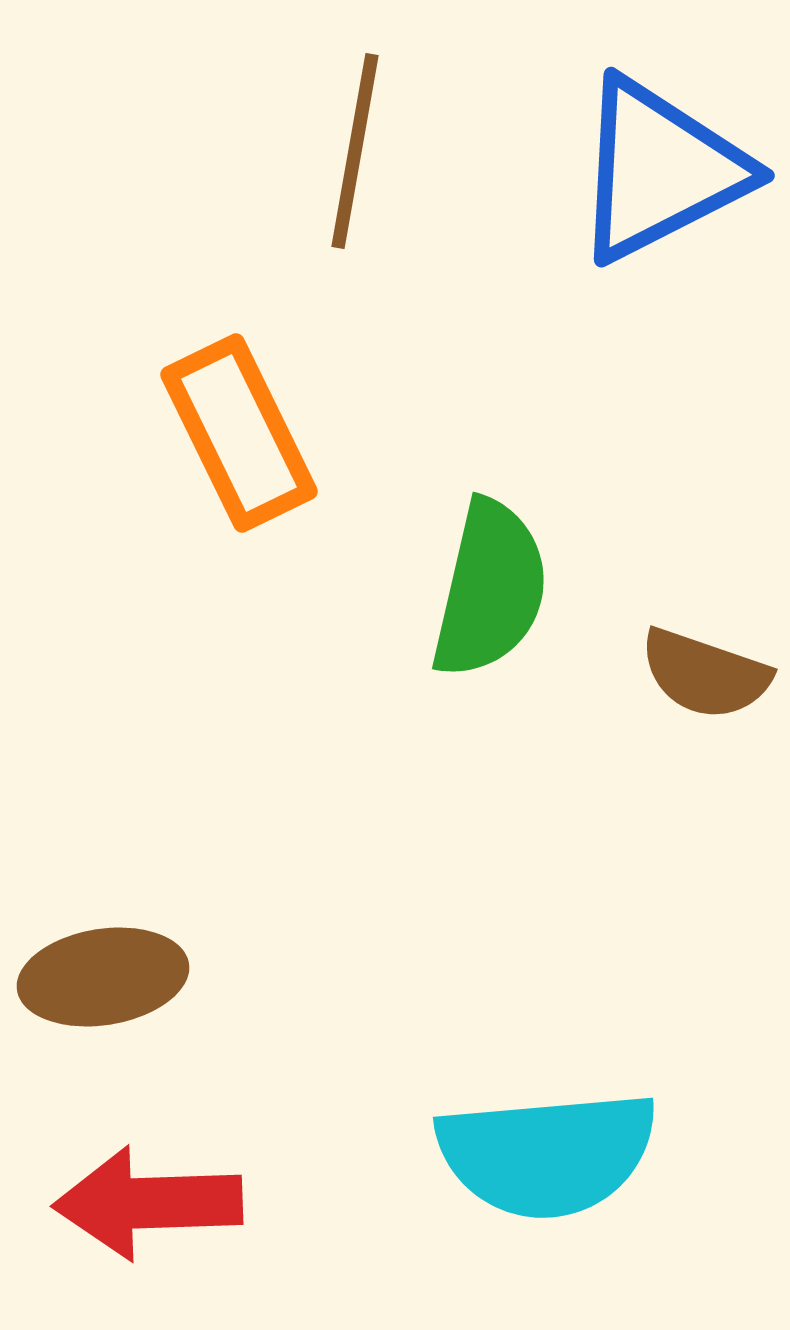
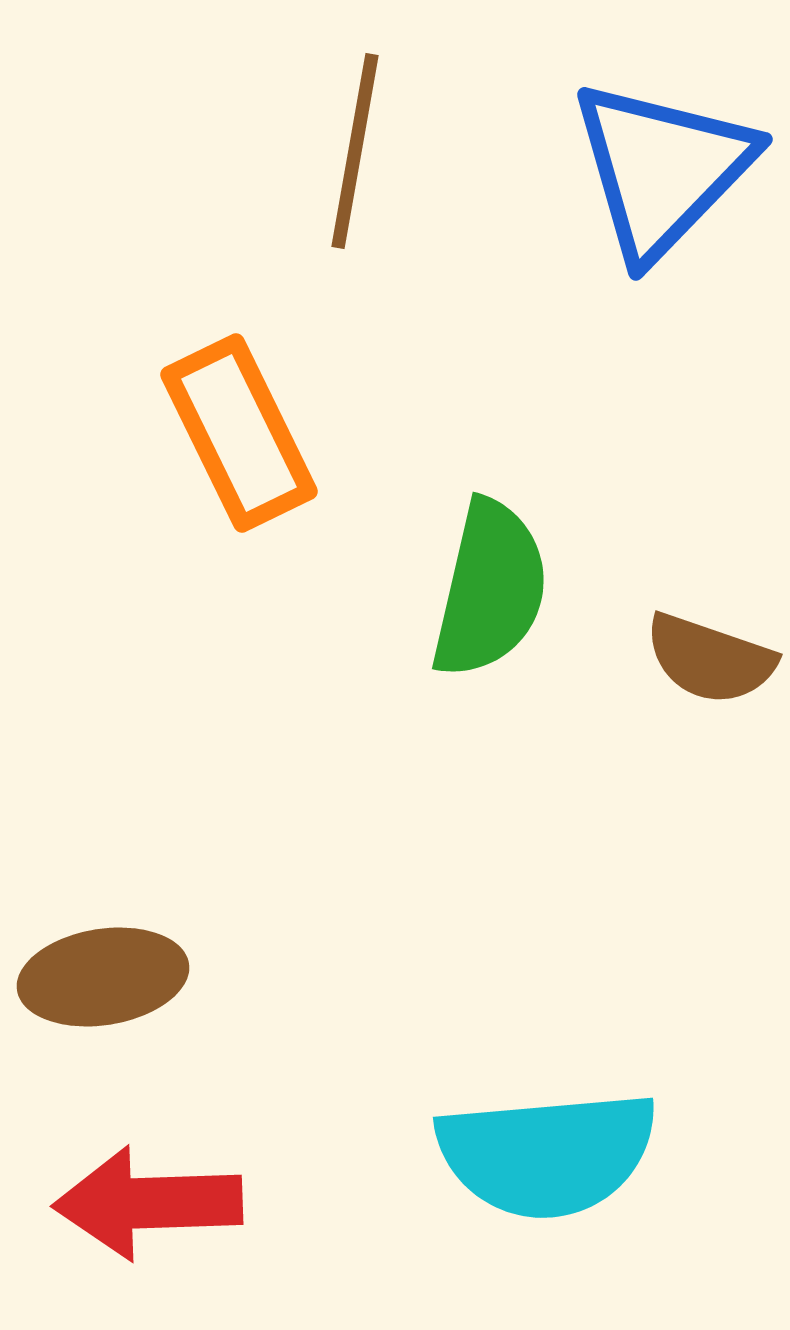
blue triangle: moved 2 px right, 1 px up; rotated 19 degrees counterclockwise
brown semicircle: moved 5 px right, 15 px up
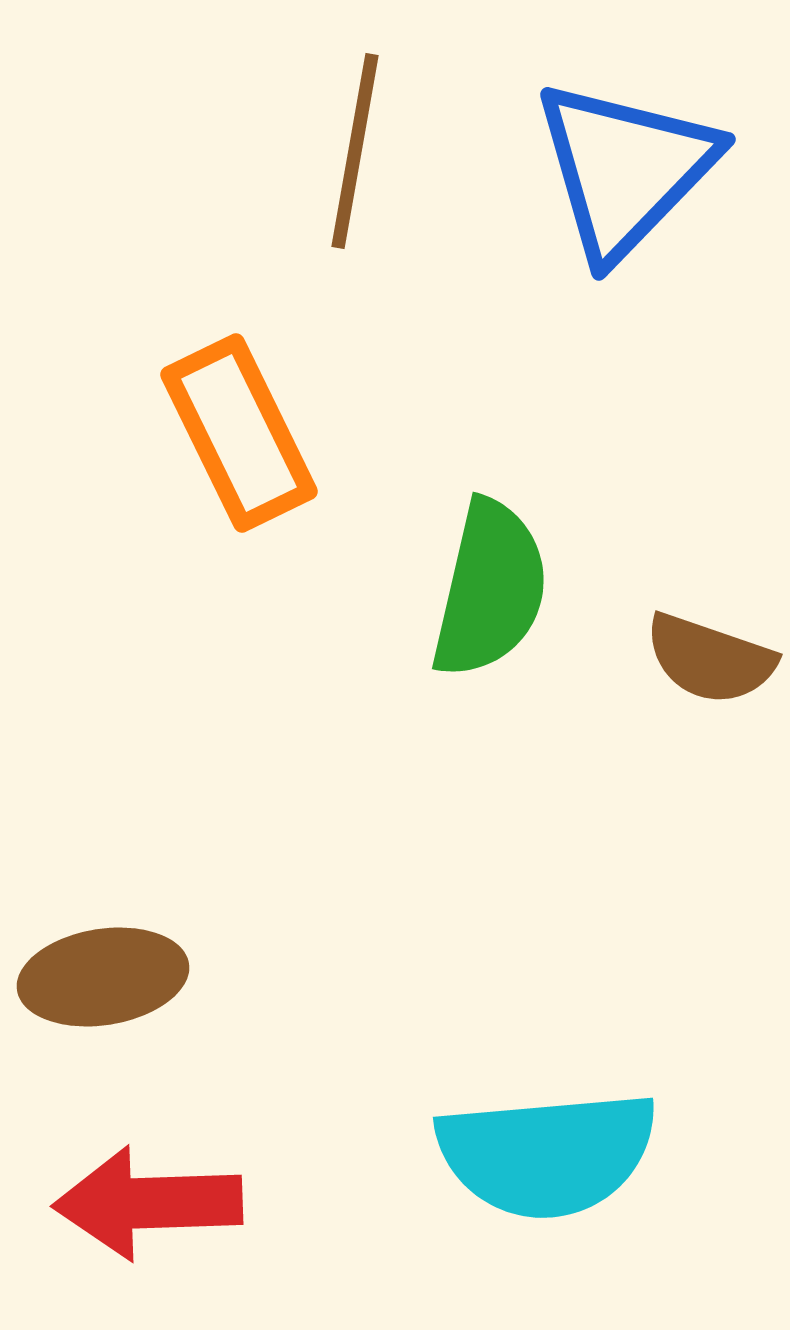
blue triangle: moved 37 px left
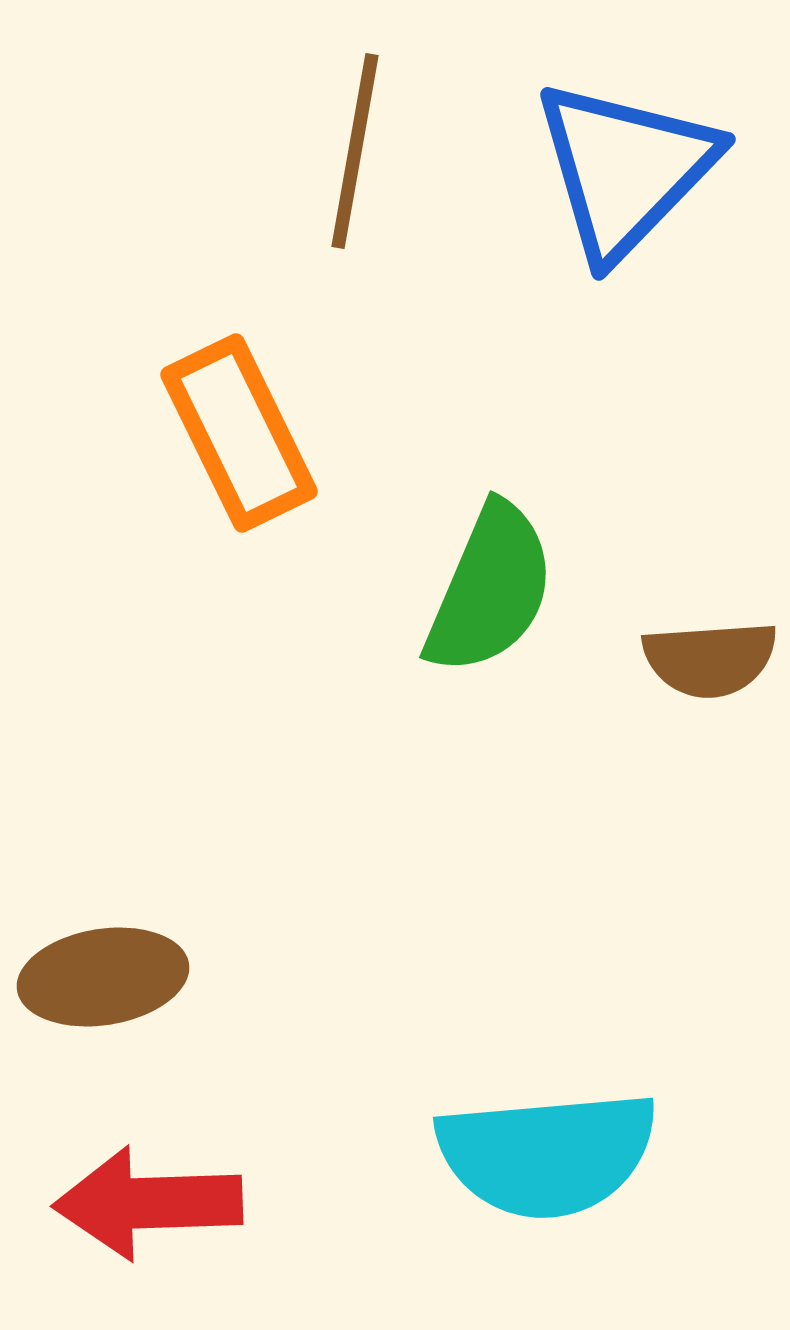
green semicircle: rotated 10 degrees clockwise
brown semicircle: rotated 23 degrees counterclockwise
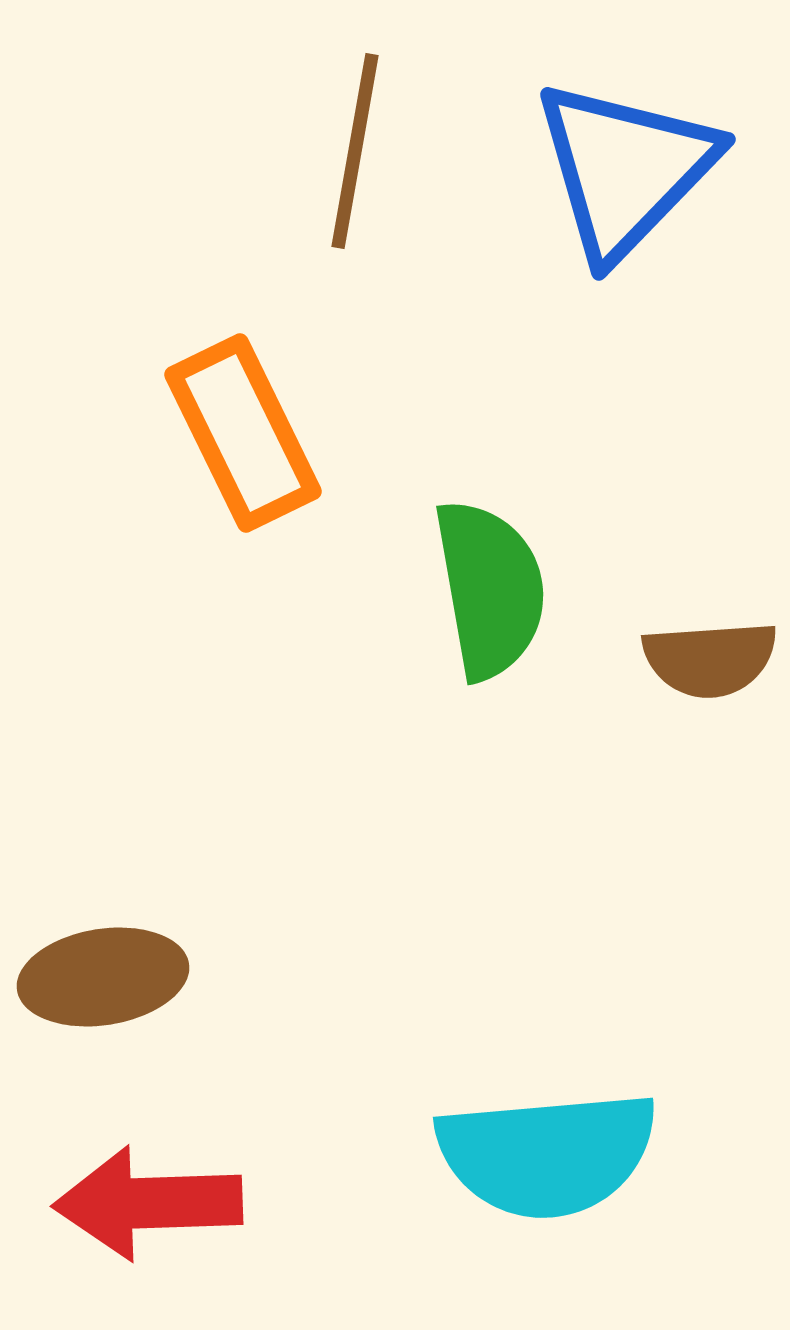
orange rectangle: moved 4 px right
green semicircle: rotated 33 degrees counterclockwise
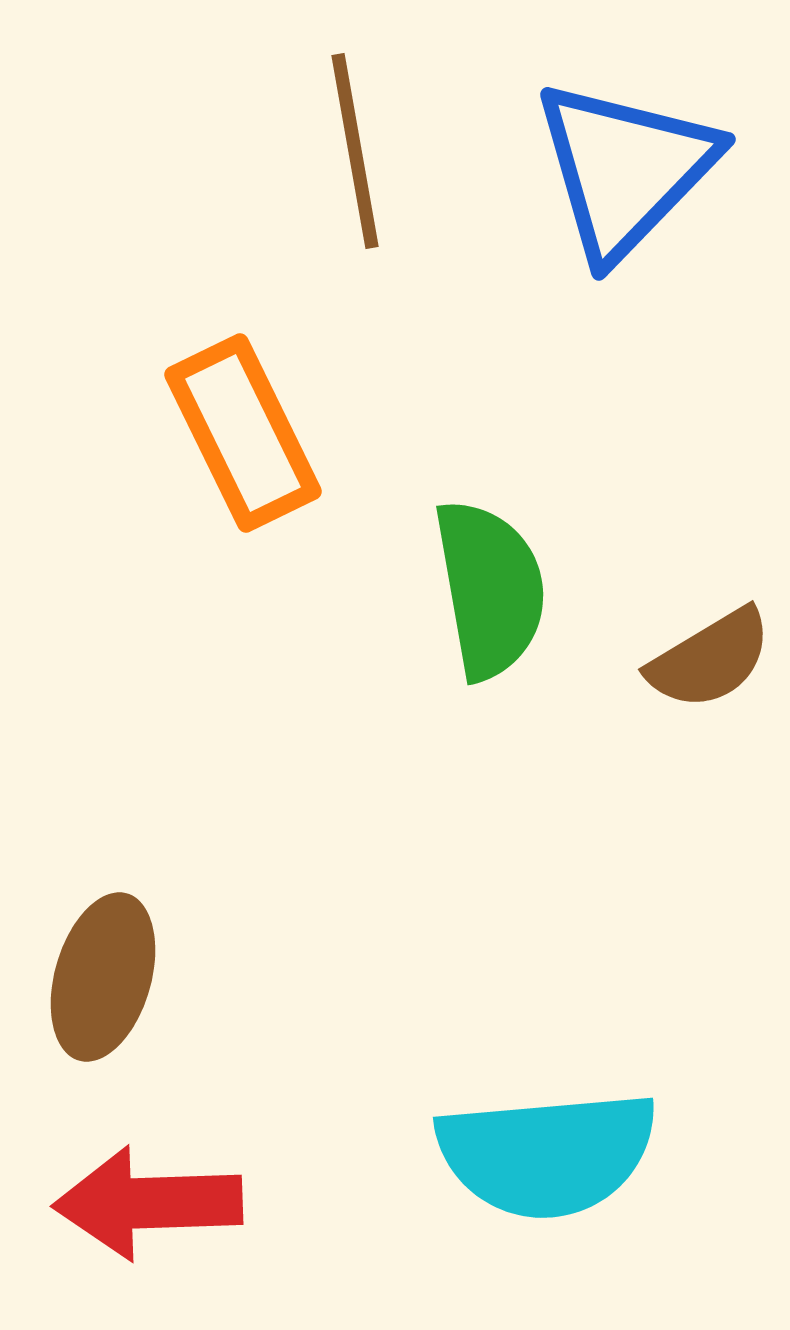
brown line: rotated 20 degrees counterclockwise
brown semicircle: rotated 27 degrees counterclockwise
brown ellipse: rotated 65 degrees counterclockwise
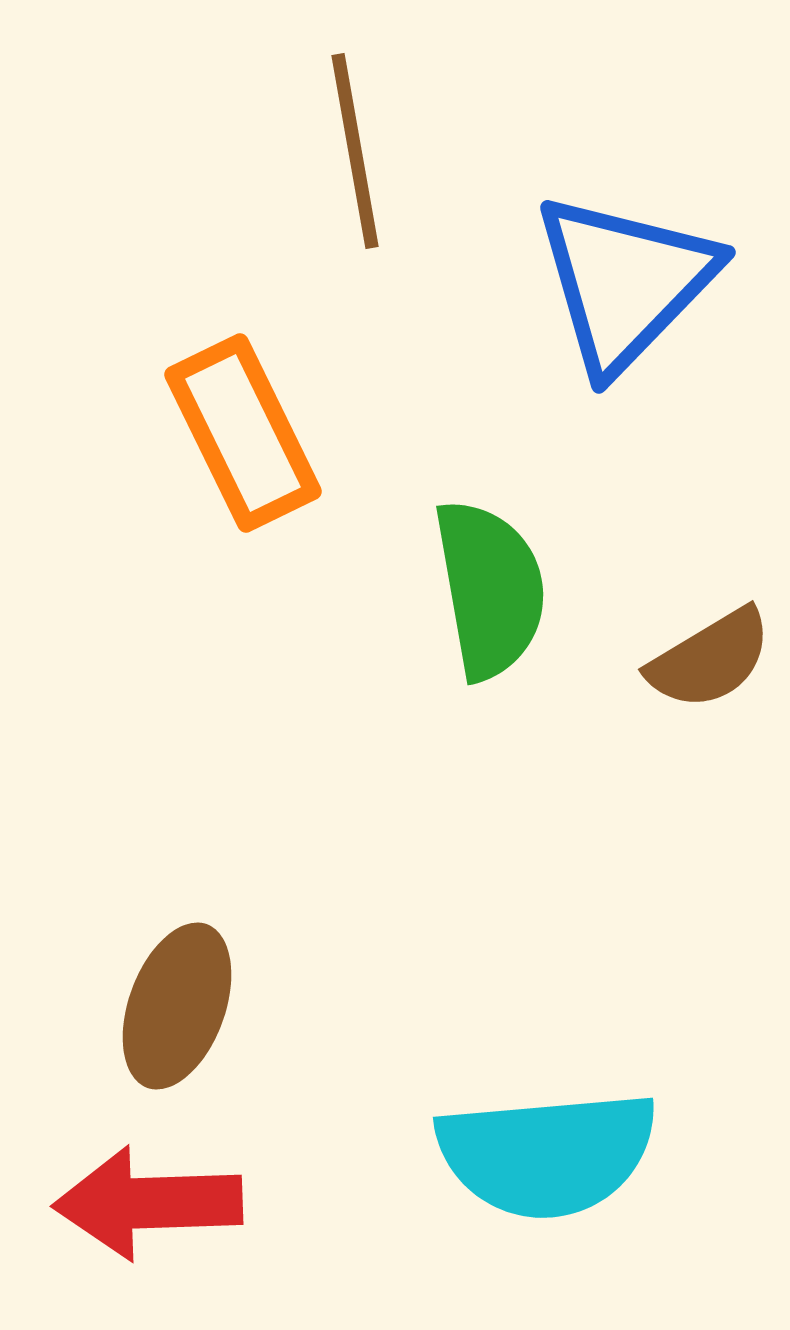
blue triangle: moved 113 px down
brown ellipse: moved 74 px right, 29 px down; rotated 4 degrees clockwise
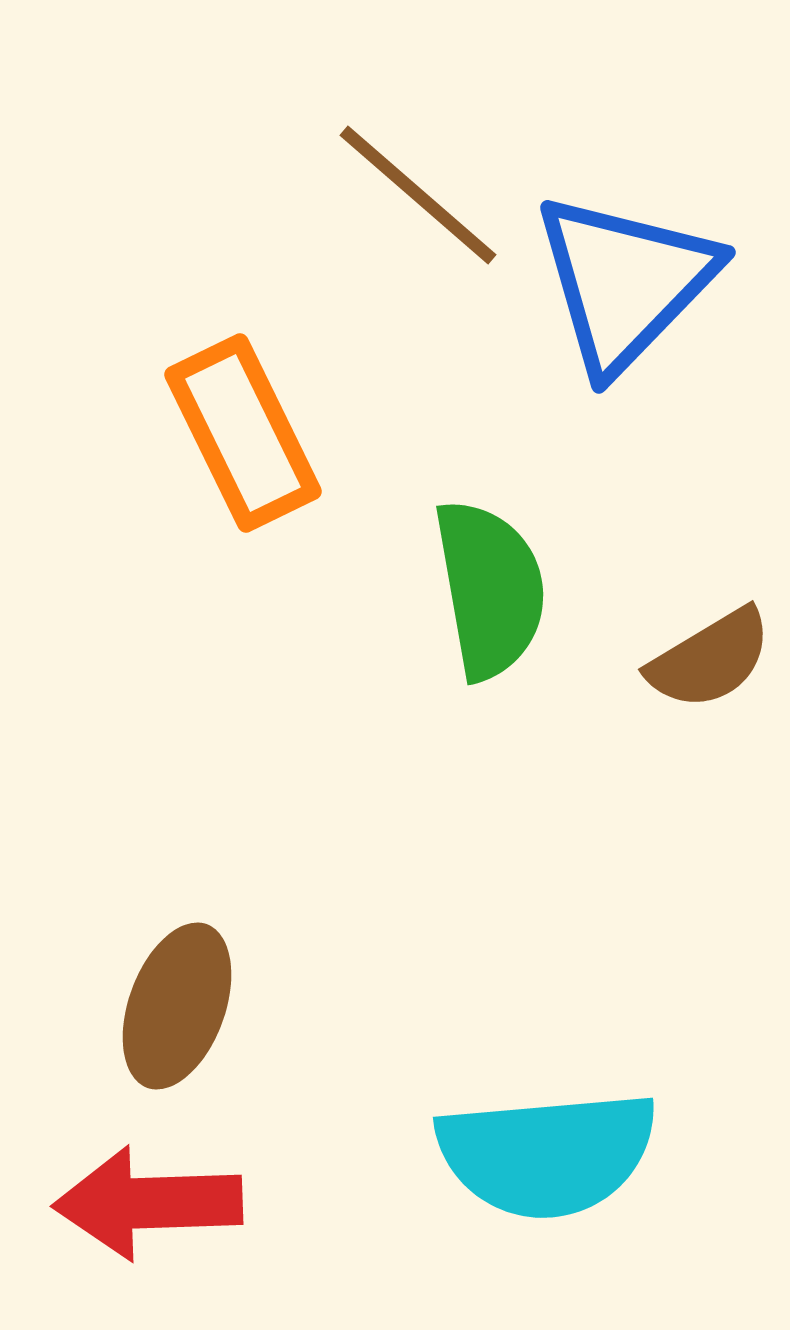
brown line: moved 63 px right, 44 px down; rotated 39 degrees counterclockwise
